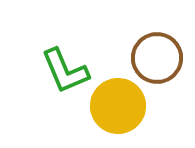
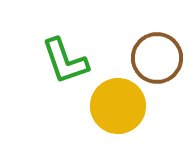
green L-shape: moved 10 px up; rotated 4 degrees clockwise
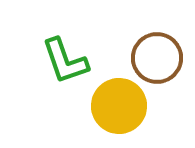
yellow circle: moved 1 px right
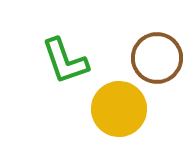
yellow circle: moved 3 px down
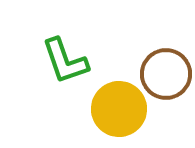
brown circle: moved 9 px right, 16 px down
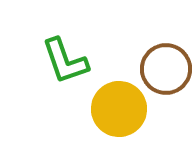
brown circle: moved 5 px up
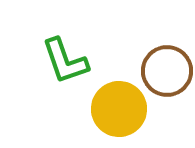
brown circle: moved 1 px right, 2 px down
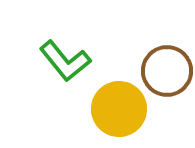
green L-shape: rotated 20 degrees counterclockwise
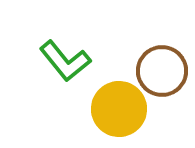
brown circle: moved 5 px left
